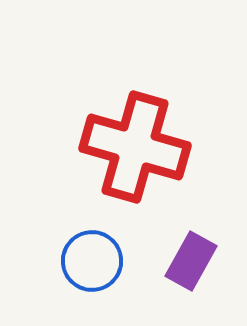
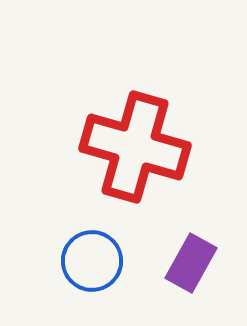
purple rectangle: moved 2 px down
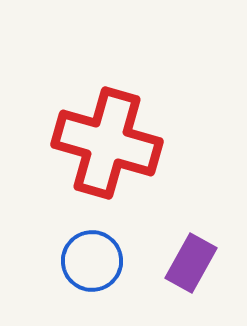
red cross: moved 28 px left, 4 px up
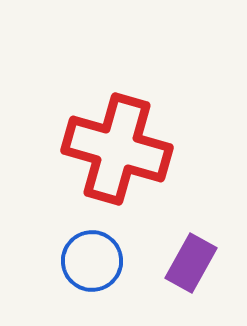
red cross: moved 10 px right, 6 px down
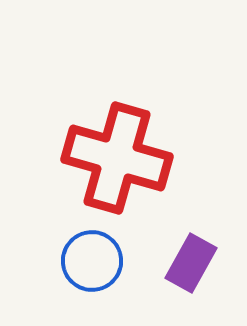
red cross: moved 9 px down
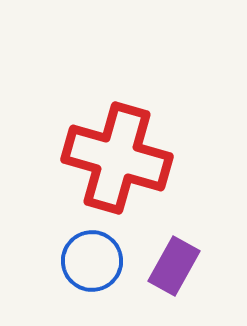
purple rectangle: moved 17 px left, 3 px down
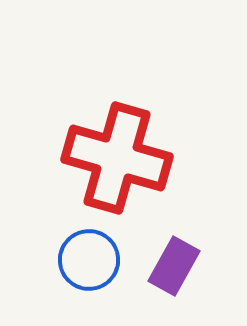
blue circle: moved 3 px left, 1 px up
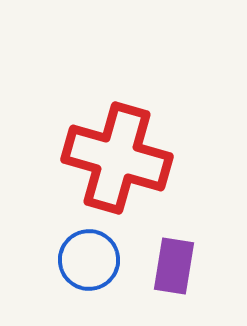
purple rectangle: rotated 20 degrees counterclockwise
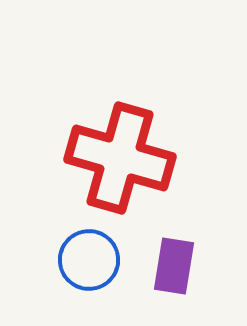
red cross: moved 3 px right
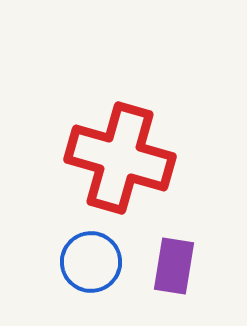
blue circle: moved 2 px right, 2 px down
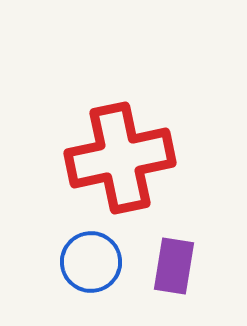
red cross: rotated 28 degrees counterclockwise
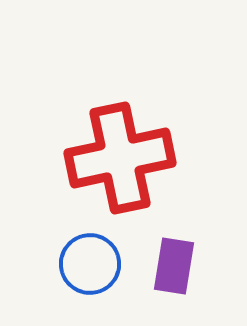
blue circle: moved 1 px left, 2 px down
